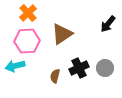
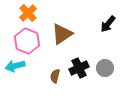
pink hexagon: rotated 25 degrees clockwise
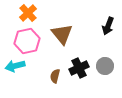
black arrow: moved 2 px down; rotated 18 degrees counterclockwise
brown triangle: rotated 35 degrees counterclockwise
pink hexagon: rotated 25 degrees clockwise
gray circle: moved 2 px up
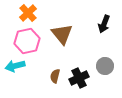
black arrow: moved 4 px left, 2 px up
black cross: moved 10 px down
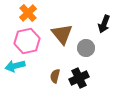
gray circle: moved 19 px left, 18 px up
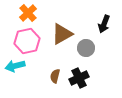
brown triangle: rotated 40 degrees clockwise
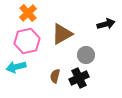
black arrow: moved 2 px right; rotated 126 degrees counterclockwise
gray circle: moved 7 px down
cyan arrow: moved 1 px right, 1 px down
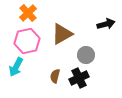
cyan arrow: rotated 48 degrees counterclockwise
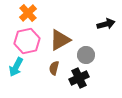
brown triangle: moved 2 px left, 6 px down
brown semicircle: moved 1 px left, 8 px up
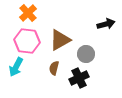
pink hexagon: rotated 20 degrees clockwise
gray circle: moved 1 px up
